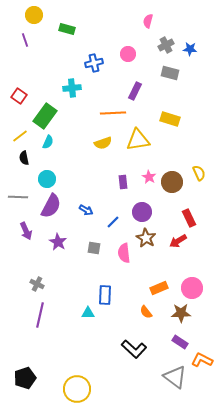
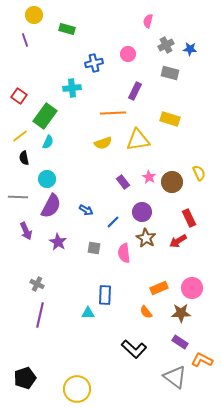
purple rectangle at (123, 182): rotated 32 degrees counterclockwise
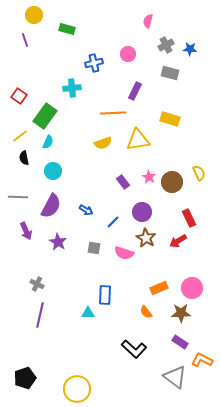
cyan circle at (47, 179): moved 6 px right, 8 px up
pink semicircle at (124, 253): rotated 66 degrees counterclockwise
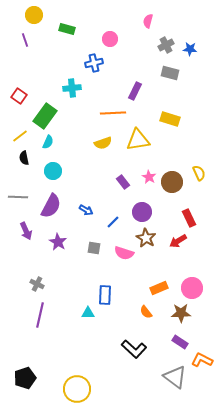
pink circle at (128, 54): moved 18 px left, 15 px up
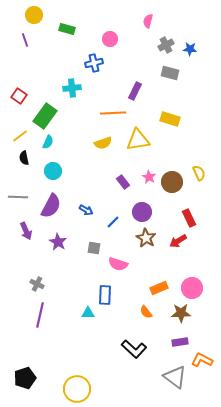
pink semicircle at (124, 253): moved 6 px left, 11 px down
purple rectangle at (180, 342): rotated 42 degrees counterclockwise
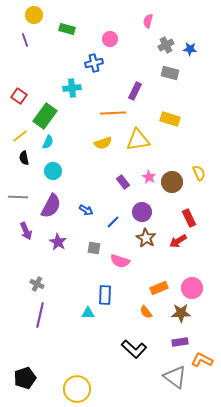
pink semicircle at (118, 264): moved 2 px right, 3 px up
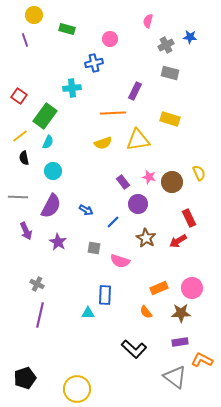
blue star at (190, 49): moved 12 px up
pink star at (149, 177): rotated 16 degrees counterclockwise
purple circle at (142, 212): moved 4 px left, 8 px up
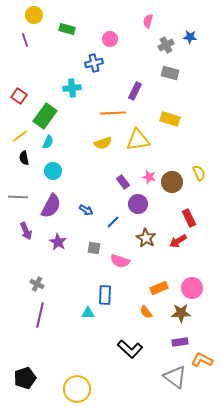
black L-shape at (134, 349): moved 4 px left
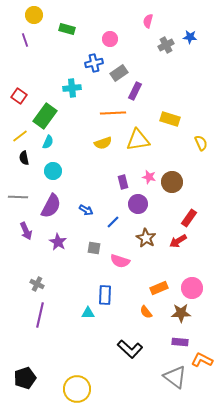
gray rectangle at (170, 73): moved 51 px left; rotated 48 degrees counterclockwise
yellow semicircle at (199, 173): moved 2 px right, 30 px up
purple rectangle at (123, 182): rotated 24 degrees clockwise
red rectangle at (189, 218): rotated 60 degrees clockwise
purple rectangle at (180, 342): rotated 14 degrees clockwise
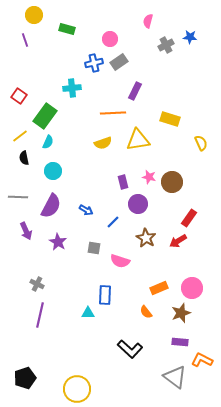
gray rectangle at (119, 73): moved 11 px up
brown star at (181, 313): rotated 18 degrees counterclockwise
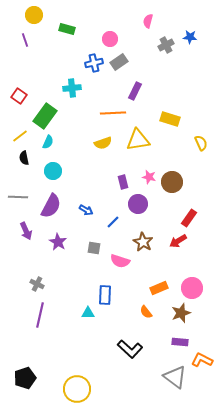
brown star at (146, 238): moved 3 px left, 4 px down
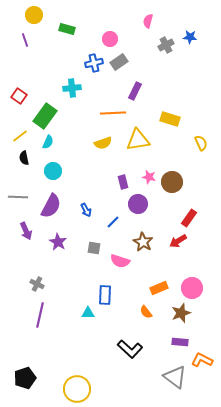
blue arrow at (86, 210): rotated 32 degrees clockwise
